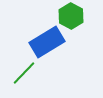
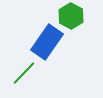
blue rectangle: rotated 24 degrees counterclockwise
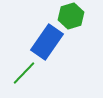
green hexagon: rotated 15 degrees clockwise
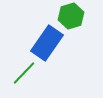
blue rectangle: moved 1 px down
